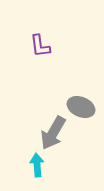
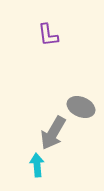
purple L-shape: moved 8 px right, 11 px up
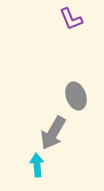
purple L-shape: moved 23 px right, 16 px up; rotated 15 degrees counterclockwise
gray ellipse: moved 5 px left, 11 px up; rotated 48 degrees clockwise
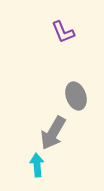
purple L-shape: moved 8 px left, 13 px down
